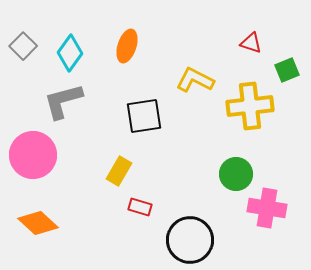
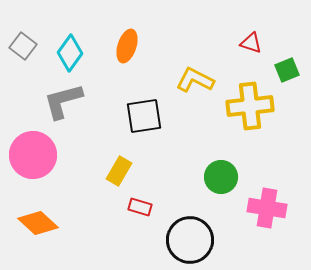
gray square: rotated 8 degrees counterclockwise
green circle: moved 15 px left, 3 px down
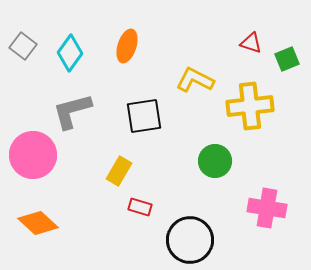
green square: moved 11 px up
gray L-shape: moved 9 px right, 10 px down
green circle: moved 6 px left, 16 px up
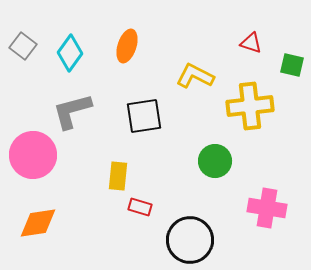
green square: moved 5 px right, 6 px down; rotated 35 degrees clockwise
yellow L-shape: moved 4 px up
yellow rectangle: moved 1 px left, 5 px down; rotated 24 degrees counterclockwise
orange diamond: rotated 51 degrees counterclockwise
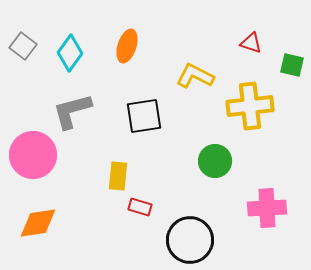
pink cross: rotated 12 degrees counterclockwise
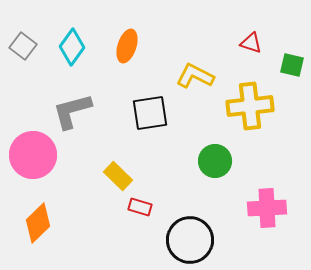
cyan diamond: moved 2 px right, 6 px up
black square: moved 6 px right, 3 px up
yellow rectangle: rotated 52 degrees counterclockwise
orange diamond: rotated 36 degrees counterclockwise
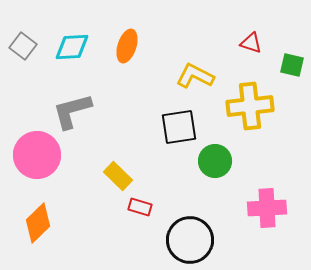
cyan diamond: rotated 51 degrees clockwise
black square: moved 29 px right, 14 px down
pink circle: moved 4 px right
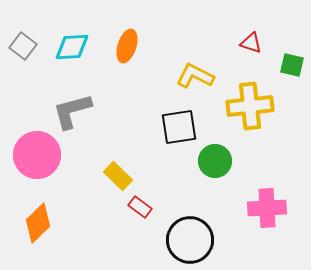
red rectangle: rotated 20 degrees clockwise
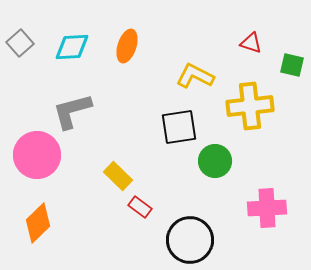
gray square: moved 3 px left, 3 px up; rotated 12 degrees clockwise
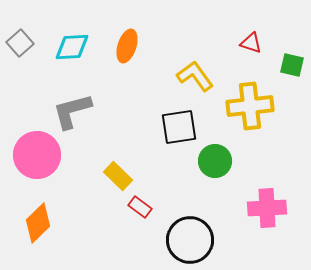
yellow L-shape: rotated 27 degrees clockwise
